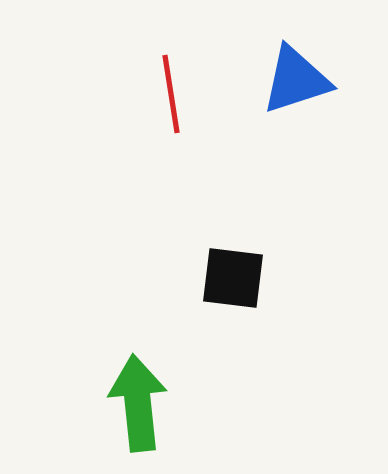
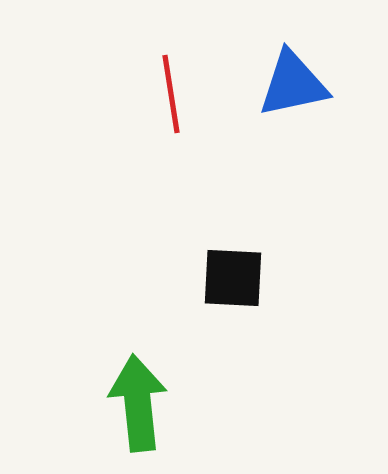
blue triangle: moved 3 px left, 4 px down; rotated 6 degrees clockwise
black square: rotated 4 degrees counterclockwise
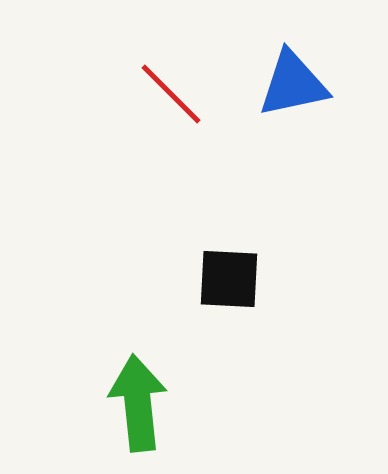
red line: rotated 36 degrees counterclockwise
black square: moved 4 px left, 1 px down
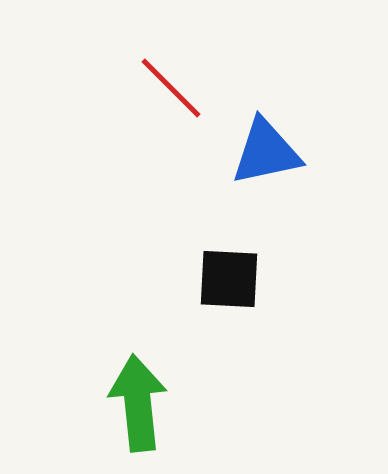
blue triangle: moved 27 px left, 68 px down
red line: moved 6 px up
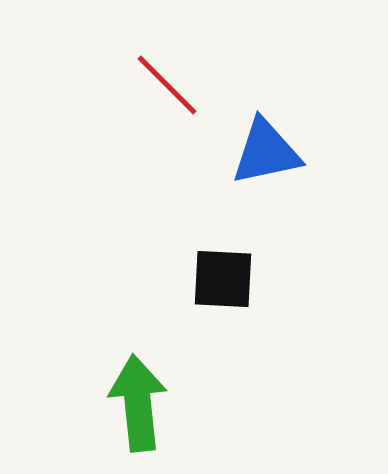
red line: moved 4 px left, 3 px up
black square: moved 6 px left
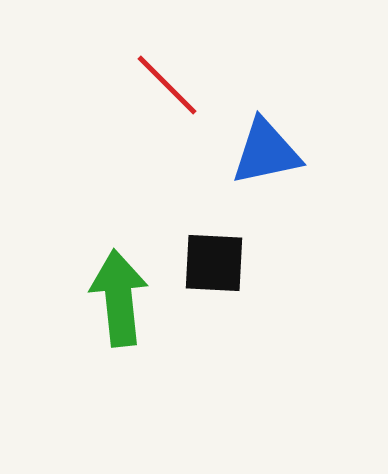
black square: moved 9 px left, 16 px up
green arrow: moved 19 px left, 105 px up
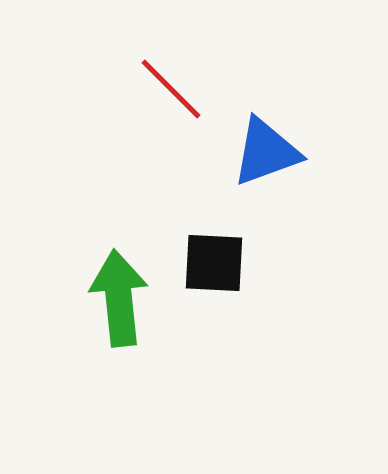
red line: moved 4 px right, 4 px down
blue triangle: rotated 8 degrees counterclockwise
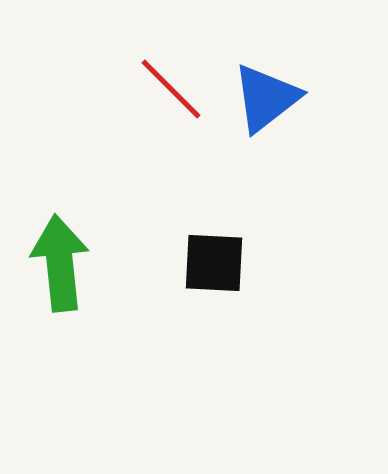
blue triangle: moved 54 px up; rotated 18 degrees counterclockwise
green arrow: moved 59 px left, 35 px up
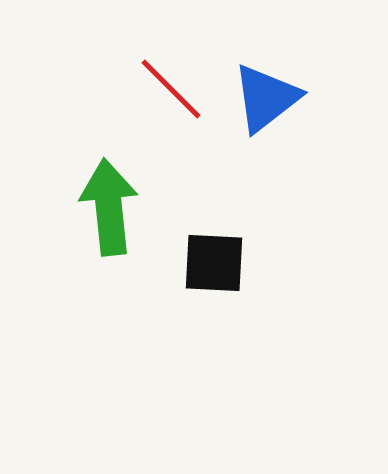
green arrow: moved 49 px right, 56 px up
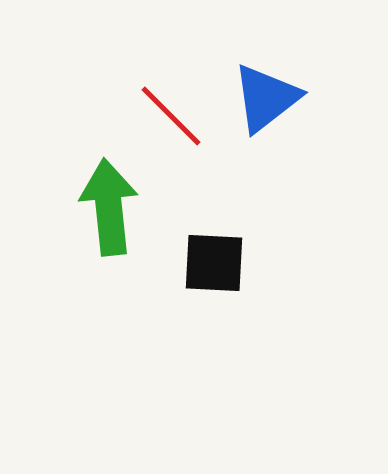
red line: moved 27 px down
